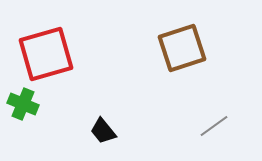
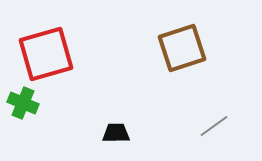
green cross: moved 1 px up
black trapezoid: moved 13 px right, 2 px down; rotated 128 degrees clockwise
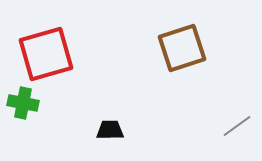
green cross: rotated 12 degrees counterclockwise
gray line: moved 23 px right
black trapezoid: moved 6 px left, 3 px up
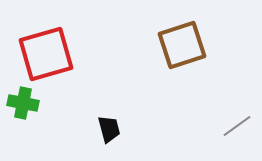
brown square: moved 3 px up
black trapezoid: moved 1 px left, 1 px up; rotated 76 degrees clockwise
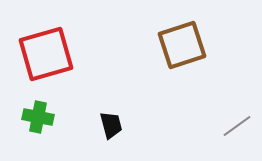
green cross: moved 15 px right, 14 px down
black trapezoid: moved 2 px right, 4 px up
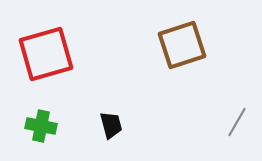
green cross: moved 3 px right, 9 px down
gray line: moved 4 px up; rotated 24 degrees counterclockwise
